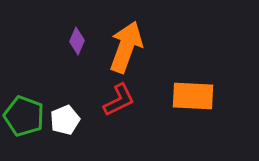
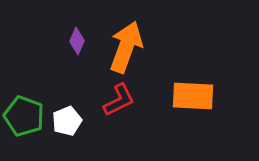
white pentagon: moved 2 px right, 1 px down
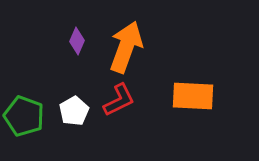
white pentagon: moved 7 px right, 10 px up; rotated 8 degrees counterclockwise
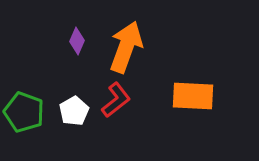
red L-shape: moved 3 px left; rotated 12 degrees counterclockwise
green pentagon: moved 4 px up
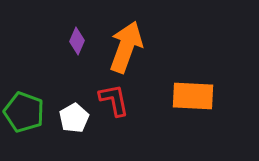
red L-shape: moved 2 px left; rotated 63 degrees counterclockwise
white pentagon: moved 7 px down
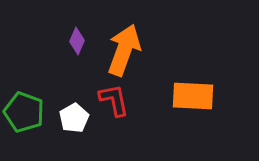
orange arrow: moved 2 px left, 3 px down
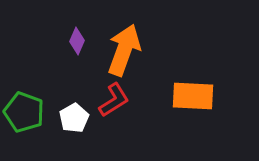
red L-shape: rotated 69 degrees clockwise
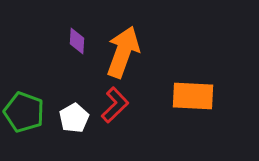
purple diamond: rotated 20 degrees counterclockwise
orange arrow: moved 1 px left, 2 px down
red L-shape: moved 1 px right, 5 px down; rotated 12 degrees counterclockwise
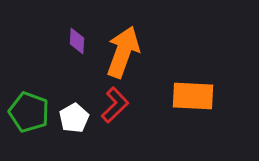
green pentagon: moved 5 px right
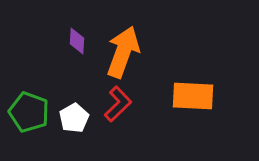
red L-shape: moved 3 px right, 1 px up
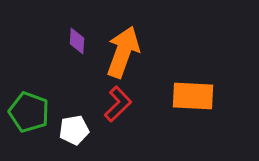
white pentagon: moved 12 px down; rotated 20 degrees clockwise
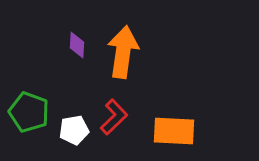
purple diamond: moved 4 px down
orange arrow: rotated 12 degrees counterclockwise
orange rectangle: moved 19 px left, 35 px down
red L-shape: moved 4 px left, 13 px down
